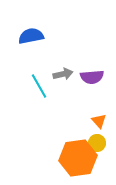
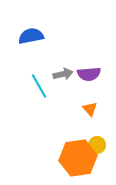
purple semicircle: moved 3 px left, 3 px up
orange triangle: moved 9 px left, 12 px up
yellow circle: moved 2 px down
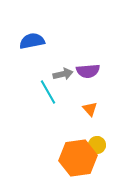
blue semicircle: moved 1 px right, 5 px down
purple semicircle: moved 1 px left, 3 px up
cyan line: moved 9 px right, 6 px down
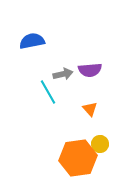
purple semicircle: moved 2 px right, 1 px up
yellow circle: moved 3 px right, 1 px up
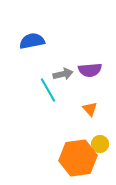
cyan line: moved 2 px up
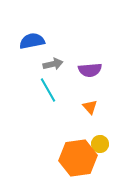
gray arrow: moved 10 px left, 10 px up
orange triangle: moved 2 px up
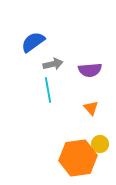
blue semicircle: moved 1 px right, 1 px down; rotated 25 degrees counterclockwise
cyan line: rotated 20 degrees clockwise
orange triangle: moved 1 px right, 1 px down
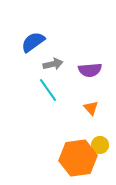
cyan line: rotated 25 degrees counterclockwise
yellow circle: moved 1 px down
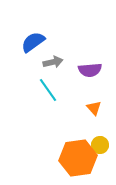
gray arrow: moved 2 px up
orange triangle: moved 3 px right
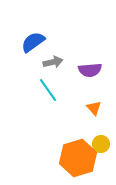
yellow circle: moved 1 px right, 1 px up
orange hexagon: rotated 9 degrees counterclockwise
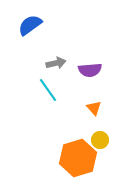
blue semicircle: moved 3 px left, 17 px up
gray arrow: moved 3 px right, 1 px down
yellow circle: moved 1 px left, 4 px up
